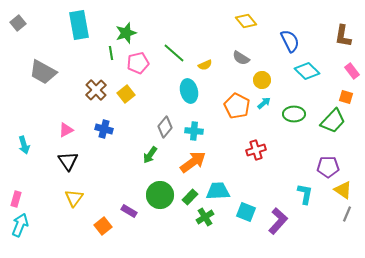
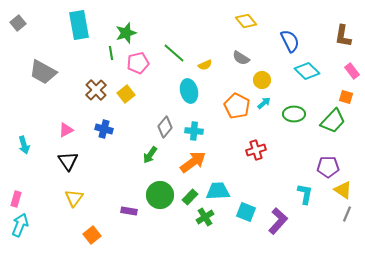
purple rectangle at (129, 211): rotated 21 degrees counterclockwise
orange square at (103, 226): moved 11 px left, 9 px down
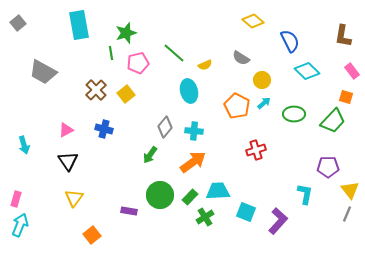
yellow diamond at (246, 21): moved 7 px right; rotated 10 degrees counterclockwise
yellow triangle at (343, 190): moved 7 px right; rotated 18 degrees clockwise
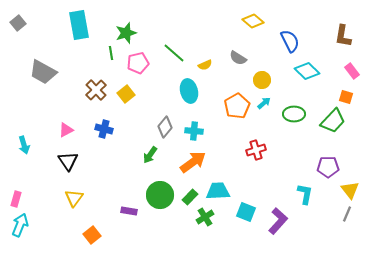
gray semicircle at (241, 58): moved 3 px left
orange pentagon at (237, 106): rotated 15 degrees clockwise
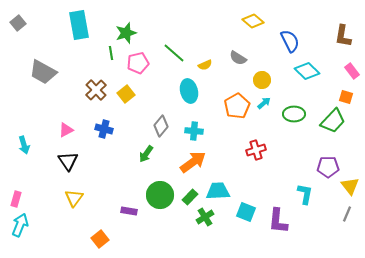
gray diamond at (165, 127): moved 4 px left, 1 px up
green arrow at (150, 155): moved 4 px left, 1 px up
yellow triangle at (350, 190): moved 4 px up
purple L-shape at (278, 221): rotated 144 degrees clockwise
orange square at (92, 235): moved 8 px right, 4 px down
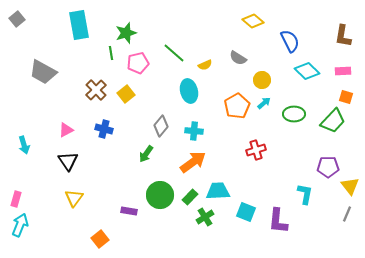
gray square at (18, 23): moved 1 px left, 4 px up
pink rectangle at (352, 71): moved 9 px left; rotated 56 degrees counterclockwise
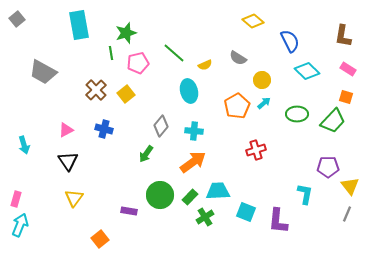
pink rectangle at (343, 71): moved 5 px right, 2 px up; rotated 35 degrees clockwise
green ellipse at (294, 114): moved 3 px right
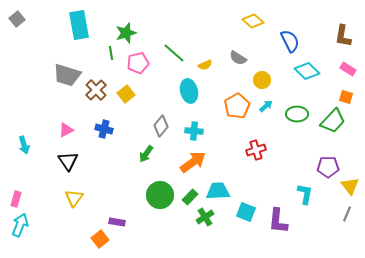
gray trapezoid at (43, 72): moved 24 px right, 3 px down; rotated 12 degrees counterclockwise
cyan arrow at (264, 103): moved 2 px right, 3 px down
purple rectangle at (129, 211): moved 12 px left, 11 px down
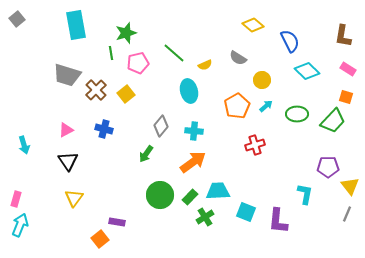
yellow diamond at (253, 21): moved 4 px down
cyan rectangle at (79, 25): moved 3 px left
red cross at (256, 150): moved 1 px left, 5 px up
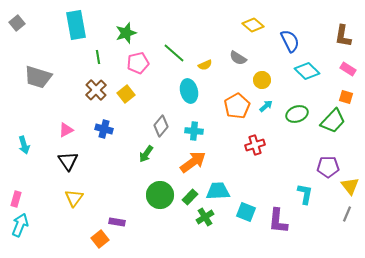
gray square at (17, 19): moved 4 px down
green line at (111, 53): moved 13 px left, 4 px down
gray trapezoid at (67, 75): moved 29 px left, 2 px down
green ellipse at (297, 114): rotated 20 degrees counterclockwise
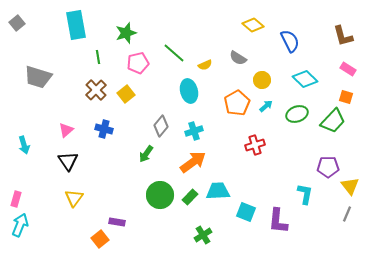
brown L-shape at (343, 36): rotated 25 degrees counterclockwise
cyan diamond at (307, 71): moved 2 px left, 8 px down
orange pentagon at (237, 106): moved 3 px up
pink triangle at (66, 130): rotated 14 degrees counterclockwise
cyan cross at (194, 131): rotated 24 degrees counterclockwise
green cross at (205, 217): moved 2 px left, 18 px down
